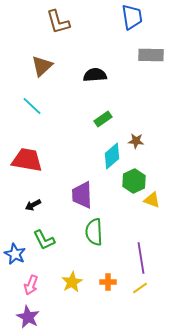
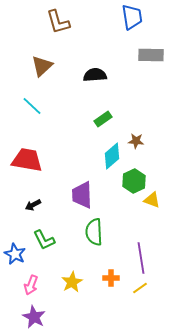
orange cross: moved 3 px right, 4 px up
purple star: moved 6 px right
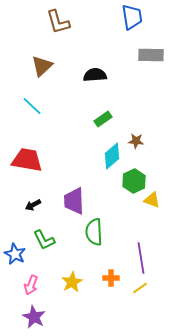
purple trapezoid: moved 8 px left, 6 px down
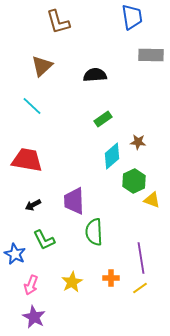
brown star: moved 2 px right, 1 px down
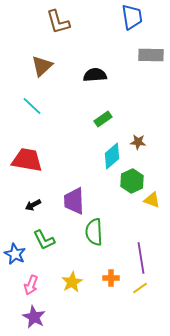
green hexagon: moved 2 px left
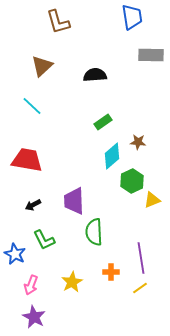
green rectangle: moved 3 px down
yellow triangle: rotated 42 degrees counterclockwise
orange cross: moved 6 px up
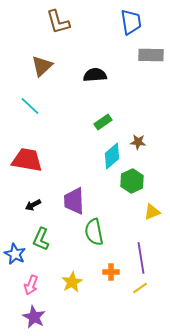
blue trapezoid: moved 1 px left, 5 px down
cyan line: moved 2 px left
yellow triangle: moved 12 px down
green semicircle: rotated 8 degrees counterclockwise
green L-shape: moved 3 px left, 1 px up; rotated 50 degrees clockwise
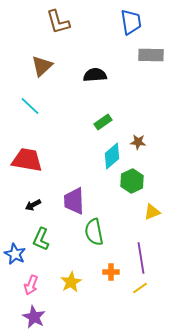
yellow star: moved 1 px left
